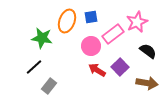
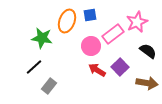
blue square: moved 1 px left, 2 px up
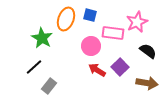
blue square: rotated 24 degrees clockwise
orange ellipse: moved 1 px left, 2 px up
pink rectangle: moved 1 px up; rotated 45 degrees clockwise
green star: rotated 20 degrees clockwise
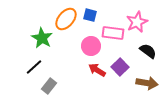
orange ellipse: rotated 20 degrees clockwise
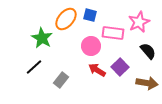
pink star: moved 2 px right
black semicircle: rotated 12 degrees clockwise
gray rectangle: moved 12 px right, 6 px up
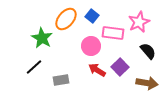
blue square: moved 2 px right, 1 px down; rotated 24 degrees clockwise
gray rectangle: rotated 42 degrees clockwise
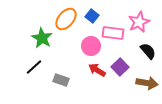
gray rectangle: rotated 28 degrees clockwise
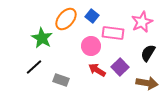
pink star: moved 3 px right
black semicircle: moved 2 px down; rotated 108 degrees counterclockwise
